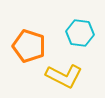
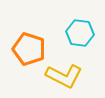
orange pentagon: moved 3 px down
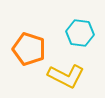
yellow L-shape: moved 2 px right
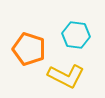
cyan hexagon: moved 4 px left, 2 px down
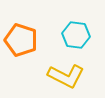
orange pentagon: moved 8 px left, 9 px up
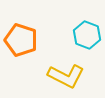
cyan hexagon: moved 11 px right; rotated 12 degrees clockwise
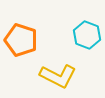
yellow L-shape: moved 8 px left
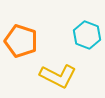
orange pentagon: moved 1 px down
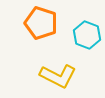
orange pentagon: moved 20 px right, 18 px up
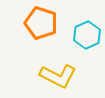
cyan hexagon: rotated 16 degrees clockwise
